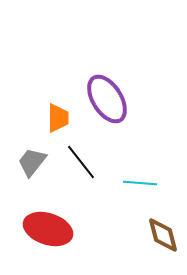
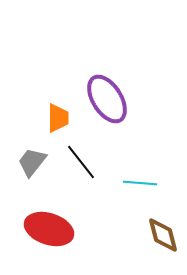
red ellipse: moved 1 px right
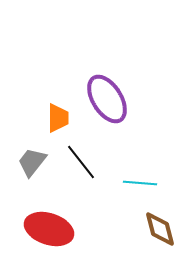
brown diamond: moved 3 px left, 6 px up
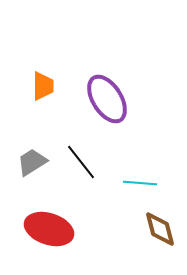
orange trapezoid: moved 15 px left, 32 px up
gray trapezoid: rotated 20 degrees clockwise
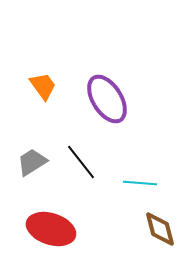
orange trapezoid: rotated 36 degrees counterclockwise
red ellipse: moved 2 px right
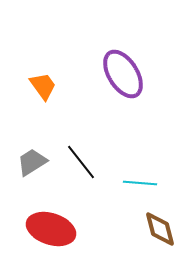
purple ellipse: moved 16 px right, 25 px up
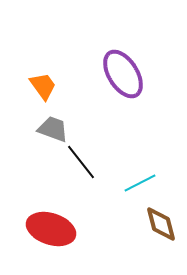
gray trapezoid: moved 21 px right, 33 px up; rotated 52 degrees clockwise
cyan line: rotated 32 degrees counterclockwise
brown diamond: moved 1 px right, 5 px up
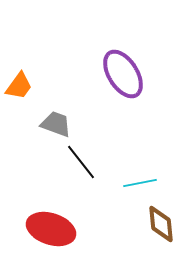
orange trapezoid: moved 24 px left; rotated 72 degrees clockwise
gray trapezoid: moved 3 px right, 5 px up
cyan line: rotated 16 degrees clockwise
brown diamond: rotated 9 degrees clockwise
